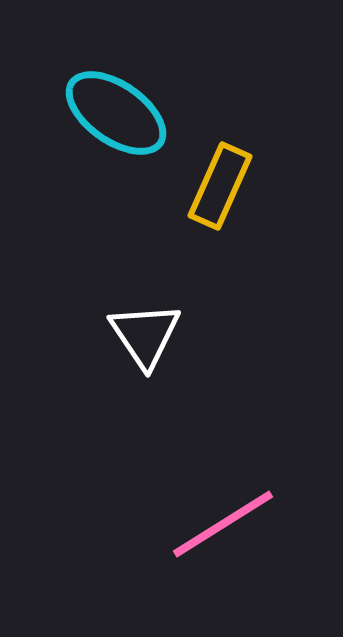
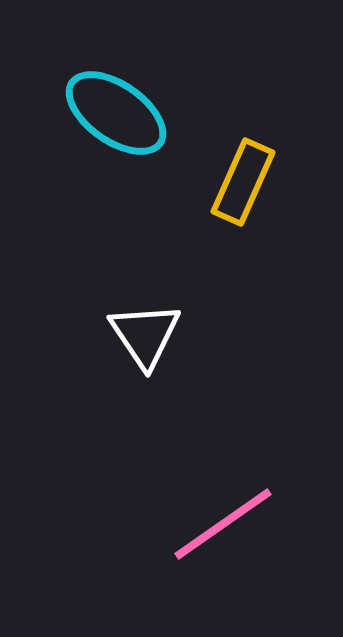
yellow rectangle: moved 23 px right, 4 px up
pink line: rotated 3 degrees counterclockwise
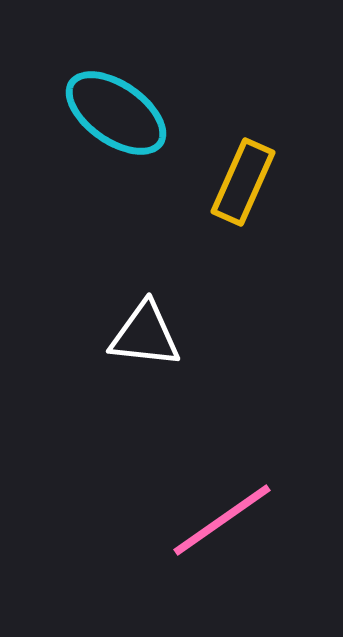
white triangle: rotated 50 degrees counterclockwise
pink line: moved 1 px left, 4 px up
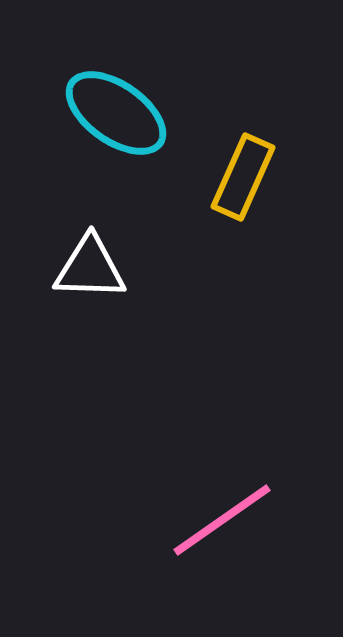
yellow rectangle: moved 5 px up
white triangle: moved 55 px left, 67 px up; rotated 4 degrees counterclockwise
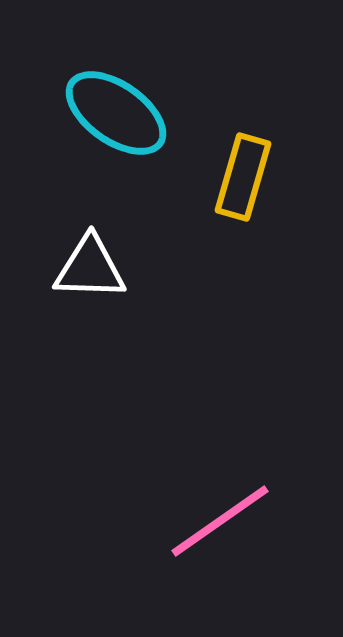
yellow rectangle: rotated 8 degrees counterclockwise
pink line: moved 2 px left, 1 px down
